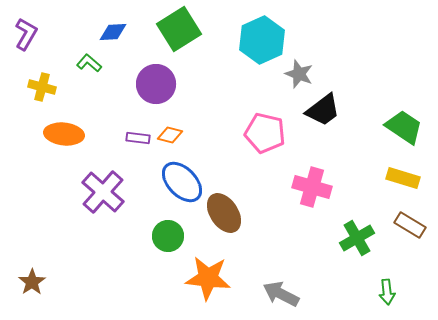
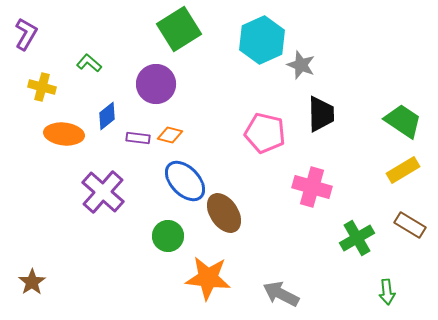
blue diamond: moved 6 px left, 84 px down; rotated 36 degrees counterclockwise
gray star: moved 2 px right, 9 px up
black trapezoid: moved 2 px left, 4 px down; rotated 54 degrees counterclockwise
green trapezoid: moved 1 px left, 6 px up
yellow rectangle: moved 8 px up; rotated 48 degrees counterclockwise
blue ellipse: moved 3 px right, 1 px up
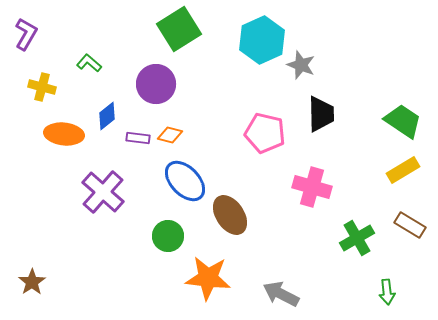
brown ellipse: moved 6 px right, 2 px down
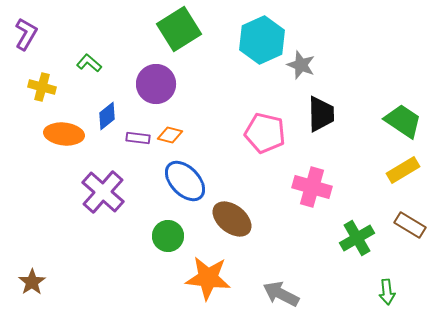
brown ellipse: moved 2 px right, 4 px down; rotated 18 degrees counterclockwise
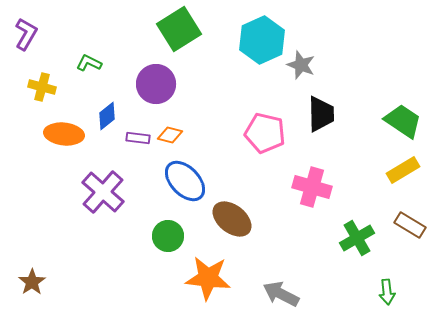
green L-shape: rotated 15 degrees counterclockwise
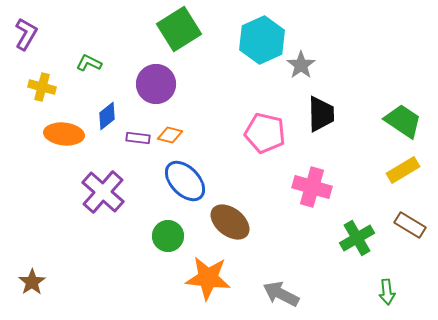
gray star: rotated 16 degrees clockwise
brown ellipse: moved 2 px left, 3 px down
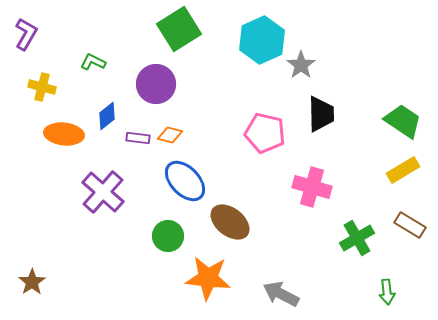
green L-shape: moved 4 px right, 1 px up
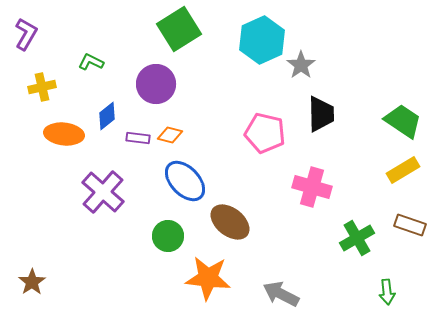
green L-shape: moved 2 px left
yellow cross: rotated 28 degrees counterclockwise
brown rectangle: rotated 12 degrees counterclockwise
